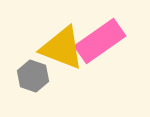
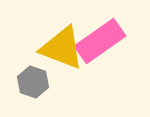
gray hexagon: moved 6 px down
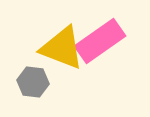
gray hexagon: rotated 12 degrees counterclockwise
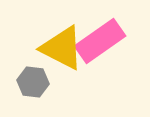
yellow triangle: rotated 6 degrees clockwise
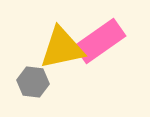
yellow triangle: rotated 39 degrees counterclockwise
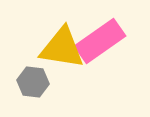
yellow triangle: rotated 21 degrees clockwise
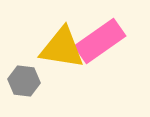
gray hexagon: moved 9 px left, 1 px up
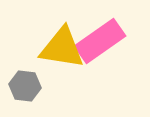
gray hexagon: moved 1 px right, 5 px down
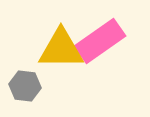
yellow triangle: moved 1 px left, 1 px down; rotated 9 degrees counterclockwise
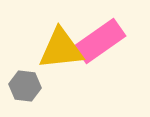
yellow triangle: rotated 6 degrees counterclockwise
